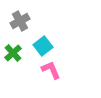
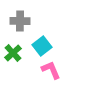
gray cross: rotated 30 degrees clockwise
cyan square: moved 1 px left
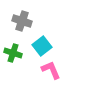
gray cross: moved 2 px right; rotated 18 degrees clockwise
green cross: rotated 30 degrees counterclockwise
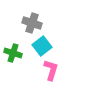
gray cross: moved 10 px right, 2 px down
pink L-shape: rotated 40 degrees clockwise
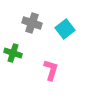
cyan square: moved 23 px right, 17 px up
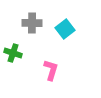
gray cross: rotated 18 degrees counterclockwise
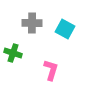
cyan square: rotated 24 degrees counterclockwise
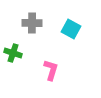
cyan square: moved 6 px right
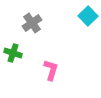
gray cross: rotated 36 degrees counterclockwise
cyan square: moved 17 px right, 13 px up; rotated 18 degrees clockwise
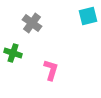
cyan square: rotated 30 degrees clockwise
gray cross: rotated 18 degrees counterclockwise
